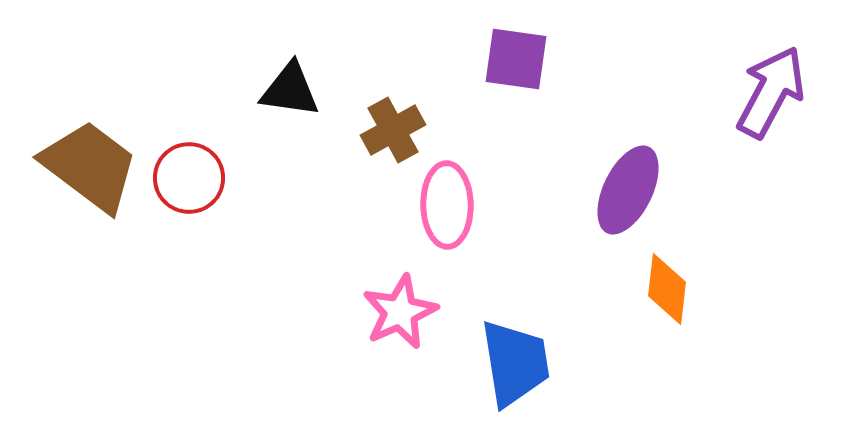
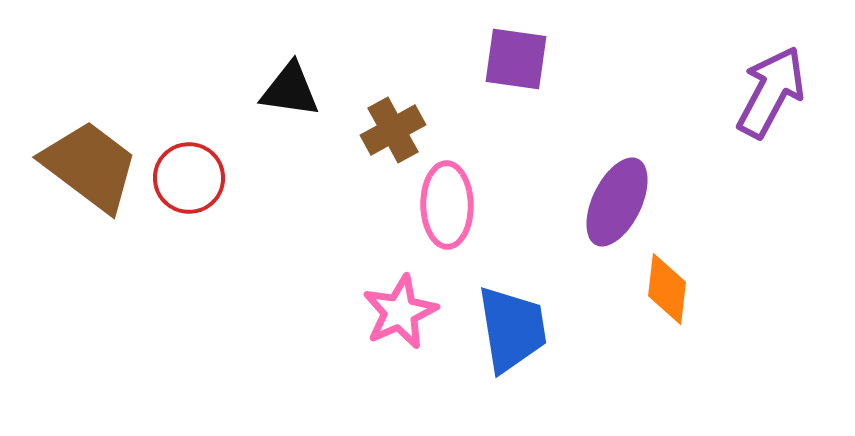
purple ellipse: moved 11 px left, 12 px down
blue trapezoid: moved 3 px left, 34 px up
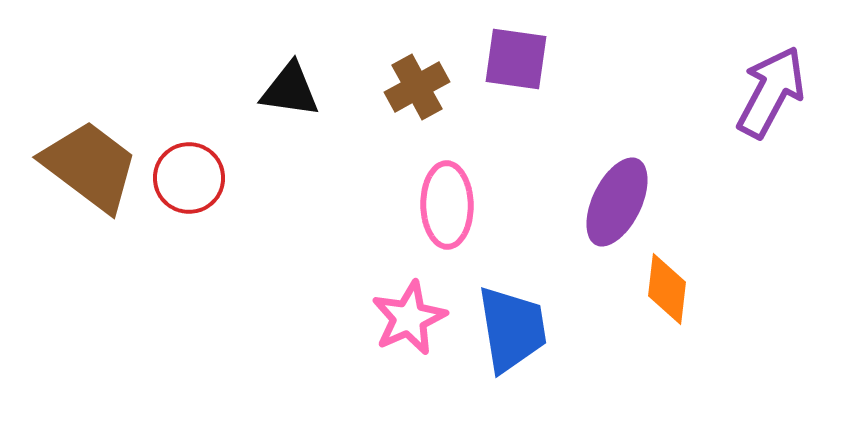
brown cross: moved 24 px right, 43 px up
pink star: moved 9 px right, 6 px down
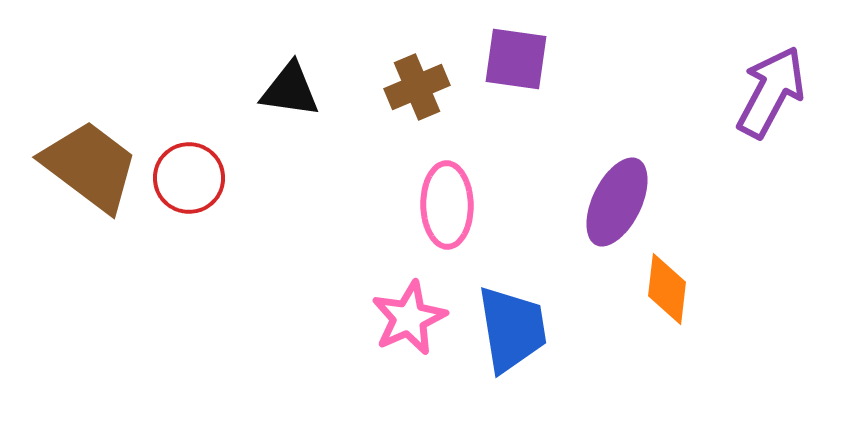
brown cross: rotated 6 degrees clockwise
